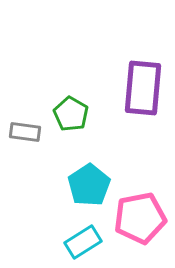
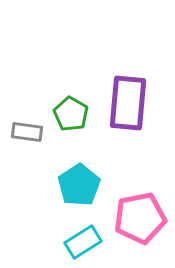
purple rectangle: moved 15 px left, 15 px down
gray rectangle: moved 2 px right
cyan pentagon: moved 10 px left
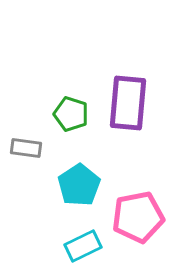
green pentagon: rotated 12 degrees counterclockwise
gray rectangle: moved 1 px left, 16 px down
pink pentagon: moved 2 px left, 1 px up
cyan rectangle: moved 4 px down; rotated 6 degrees clockwise
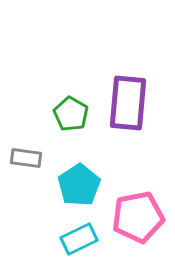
green pentagon: rotated 12 degrees clockwise
gray rectangle: moved 10 px down
cyan rectangle: moved 4 px left, 7 px up
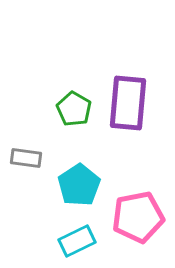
green pentagon: moved 3 px right, 5 px up
cyan rectangle: moved 2 px left, 2 px down
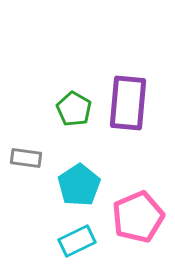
pink pentagon: rotated 12 degrees counterclockwise
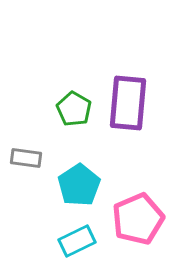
pink pentagon: moved 2 px down
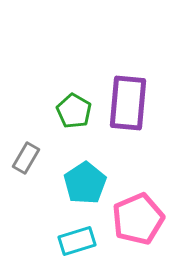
green pentagon: moved 2 px down
gray rectangle: rotated 68 degrees counterclockwise
cyan pentagon: moved 6 px right, 2 px up
cyan rectangle: rotated 9 degrees clockwise
